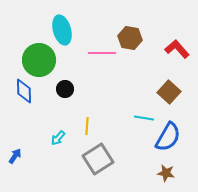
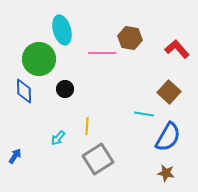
green circle: moved 1 px up
cyan line: moved 4 px up
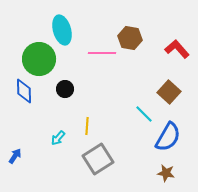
cyan line: rotated 36 degrees clockwise
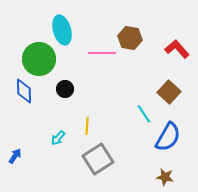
cyan line: rotated 12 degrees clockwise
brown star: moved 1 px left, 4 px down
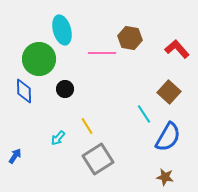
yellow line: rotated 36 degrees counterclockwise
